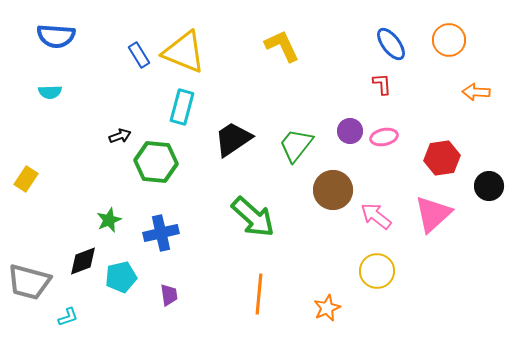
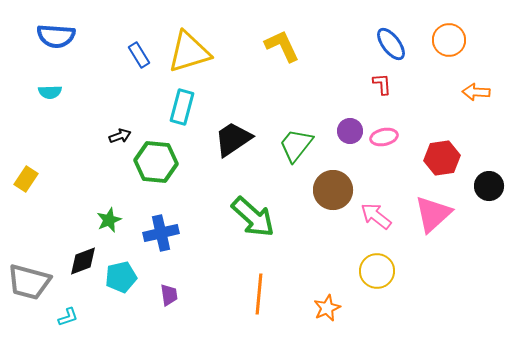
yellow triangle: moved 5 px right; rotated 39 degrees counterclockwise
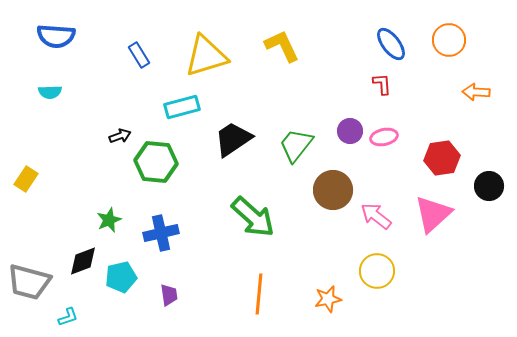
yellow triangle: moved 17 px right, 4 px down
cyan rectangle: rotated 60 degrees clockwise
orange star: moved 1 px right, 9 px up; rotated 12 degrees clockwise
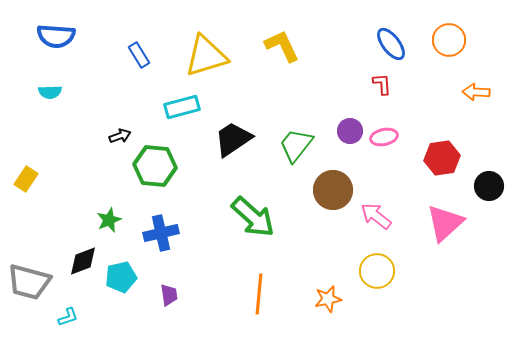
green hexagon: moved 1 px left, 4 px down
pink triangle: moved 12 px right, 9 px down
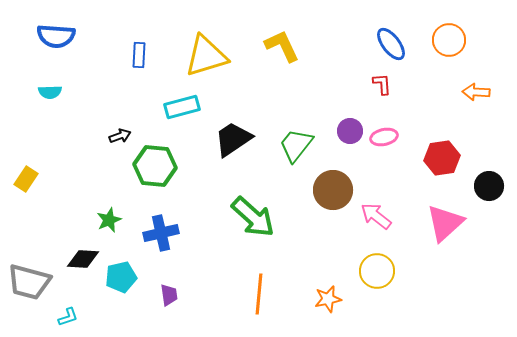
blue rectangle: rotated 35 degrees clockwise
black diamond: moved 2 px up; rotated 24 degrees clockwise
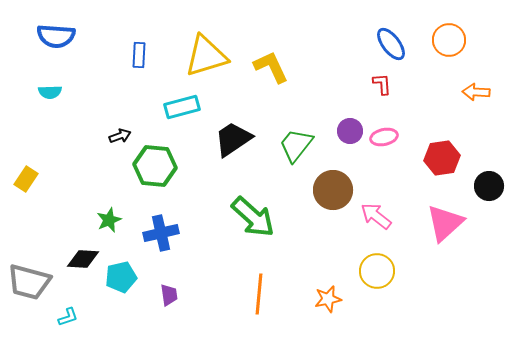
yellow L-shape: moved 11 px left, 21 px down
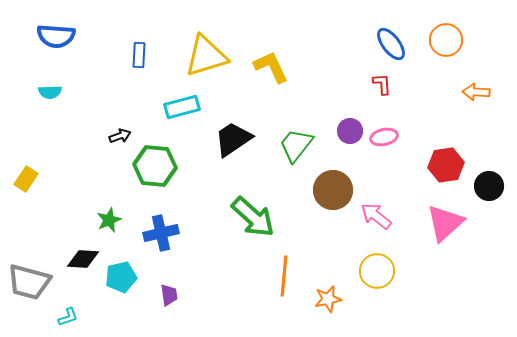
orange circle: moved 3 px left
red hexagon: moved 4 px right, 7 px down
orange line: moved 25 px right, 18 px up
